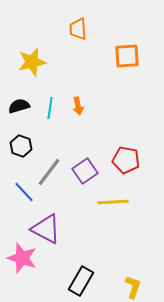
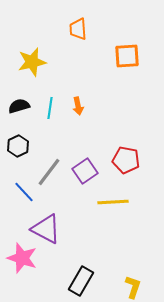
black hexagon: moved 3 px left; rotated 15 degrees clockwise
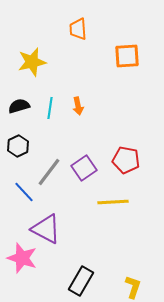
purple square: moved 1 px left, 3 px up
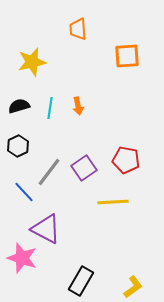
yellow L-shape: rotated 35 degrees clockwise
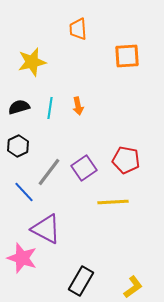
black semicircle: moved 1 px down
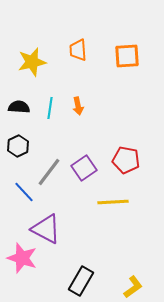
orange trapezoid: moved 21 px down
black semicircle: rotated 20 degrees clockwise
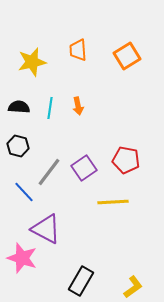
orange square: rotated 28 degrees counterclockwise
black hexagon: rotated 20 degrees counterclockwise
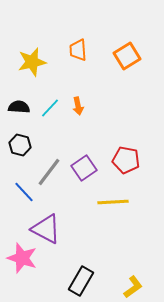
cyan line: rotated 35 degrees clockwise
black hexagon: moved 2 px right, 1 px up
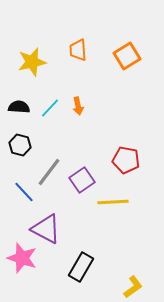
purple square: moved 2 px left, 12 px down
black rectangle: moved 14 px up
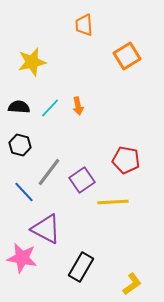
orange trapezoid: moved 6 px right, 25 px up
pink star: rotated 8 degrees counterclockwise
yellow L-shape: moved 1 px left, 3 px up
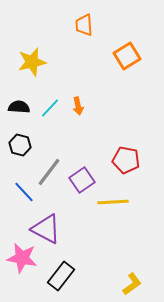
black rectangle: moved 20 px left, 9 px down; rotated 8 degrees clockwise
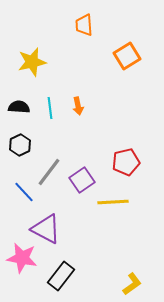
cyan line: rotated 50 degrees counterclockwise
black hexagon: rotated 20 degrees clockwise
red pentagon: moved 2 px down; rotated 24 degrees counterclockwise
